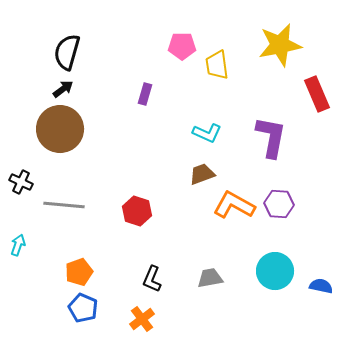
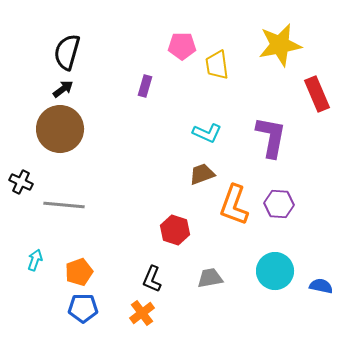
purple rectangle: moved 8 px up
orange L-shape: rotated 99 degrees counterclockwise
red hexagon: moved 38 px right, 19 px down
cyan arrow: moved 17 px right, 15 px down
blue pentagon: rotated 24 degrees counterclockwise
orange cross: moved 6 px up
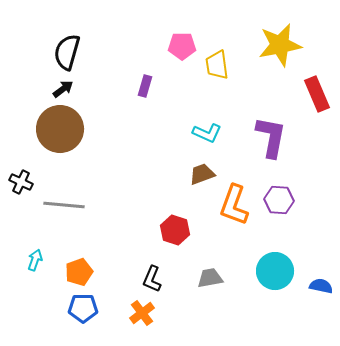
purple hexagon: moved 4 px up
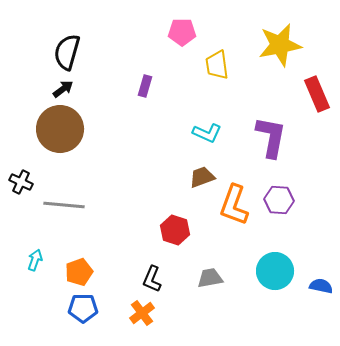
pink pentagon: moved 14 px up
brown trapezoid: moved 3 px down
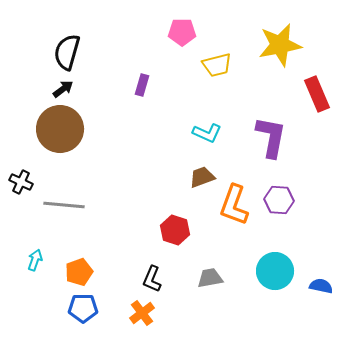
yellow trapezoid: rotated 96 degrees counterclockwise
purple rectangle: moved 3 px left, 1 px up
